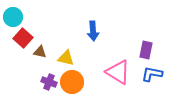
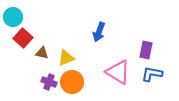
blue arrow: moved 6 px right, 1 px down; rotated 24 degrees clockwise
brown triangle: moved 2 px right, 1 px down
yellow triangle: rotated 36 degrees counterclockwise
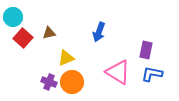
brown triangle: moved 7 px right, 20 px up; rotated 24 degrees counterclockwise
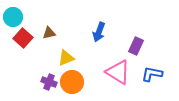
purple rectangle: moved 10 px left, 4 px up; rotated 12 degrees clockwise
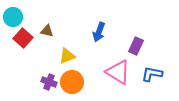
brown triangle: moved 2 px left, 2 px up; rotated 24 degrees clockwise
yellow triangle: moved 1 px right, 2 px up
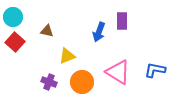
red square: moved 8 px left, 4 px down
purple rectangle: moved 14 px left, 25 px up; rotated 24 degrees counterclockwise
blue L-shape: moved 3 px right, 4 px up
orange circle: moved 10 px right
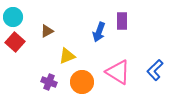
brown triangle: rotated 40 degrees counterclockwise
blue L-shape: rotated 55 degrees counterclockwise
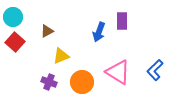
yellow triangle: moved 6 px left
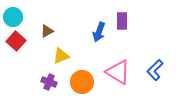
red square: moved 1 px right, 1 px up
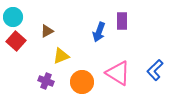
pink triangle: moved 1 px down
purple cross: moved 3 px left, 1 px up
